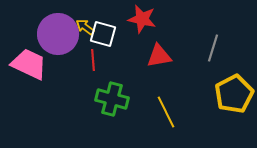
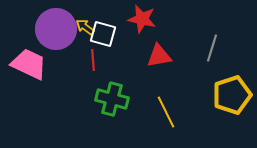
purple circle: moved 2 px left, 5 px up
gray line: moved 1 px left
yellow pentagon: moved 2 px left, 1 px down; rotated 9 degrees clockwise
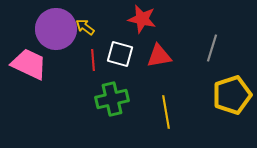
white square: moved 17 px right, 20 px down
green cross: rotated 28 degrees counterclockwise
yellow line: rotated 16 degrees clockwise
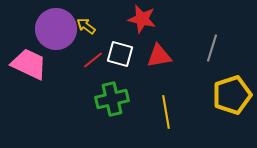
yellow arrow: moved 1 px right, 1 px up
red line: rotated 55 degrees clockwise
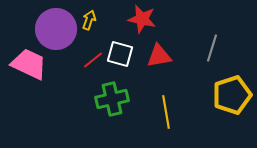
yellow arrow: moved 3 px right, 6 px up; rotated 72 degrees clockwise
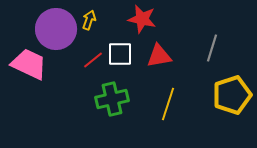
white square: rotated 16 degrees counterclockwise
yellow line: moved 2 px right, 8 px up; rotated 28 degrees clockwise
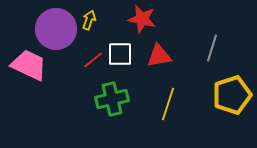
pink trapezoid: moved 1 px down
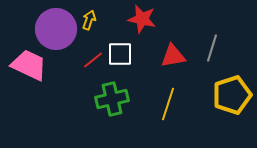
red triangle: moved 14 px right
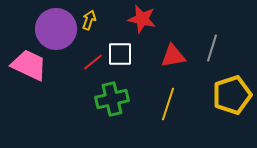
red line: moved 2 px down
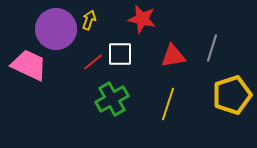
green cross: rotated 16 degrees counterclockwise
